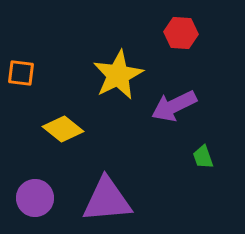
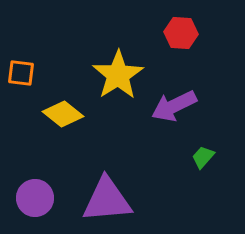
yellow star: rotated 6 degrees counterclockwise
yellow diamond: moved 15 px up
green trapezoid: rotated 60 degrees clockwise
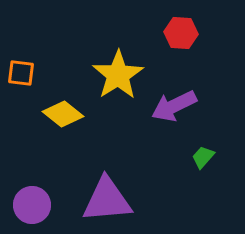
purple circle: moved 3 px left, 7 px down
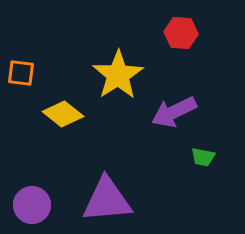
purple arrow: moved 6 px down
green trapezoid: rotated 120 degrees counterclockwise
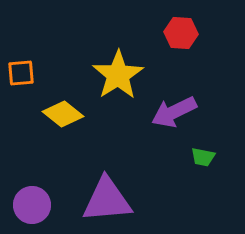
orange square: rotated 12 degrees counterclockwise
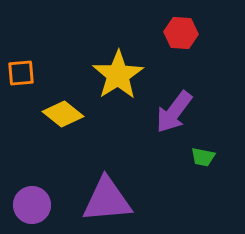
purple arrow: rotated 27 degrees counterclockwise
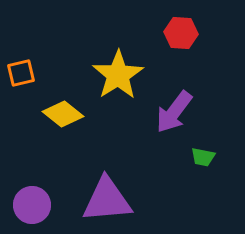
orange square: rotated 8 degrees counterclockwise
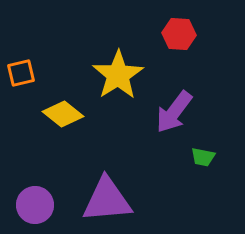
red hexagon: moved 2 px left, 1 px down
purple circle: moved 3 px right
